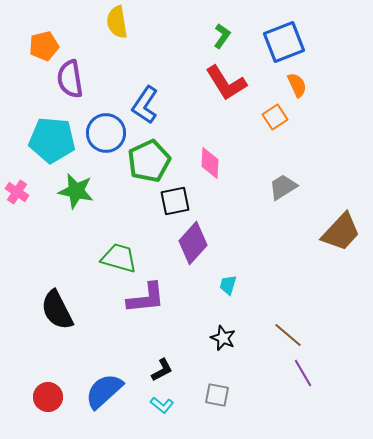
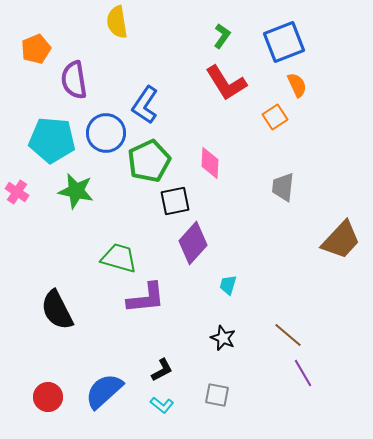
orange pentagon: moved 8 px left, 3 px down; rotated 8 degrees counterclockwise
purple semicircle: moved 4 px right, 1 px down
gray trapezoid: rotated 52 degrees counterclockwise
brown trapezoid: moved 8 px down
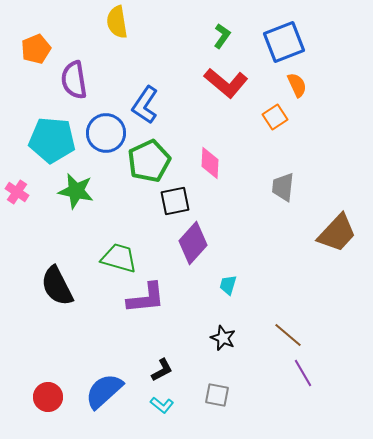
red L-shape: rotated 18 degrees counterclockwise
brown trapezoid: moved 4 px left, 7 px up
black semicircle: moved 24 px up
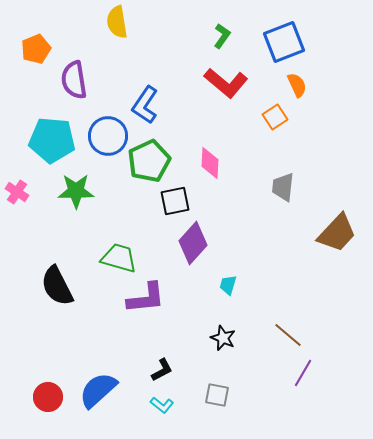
blue circle: moved 2 px right, 3 px down
green star: rotated 12 degrees counterclockwise
purple line: rotated 60 degrees clockwise
blue semicircle: moved 6 px left, 1 px up
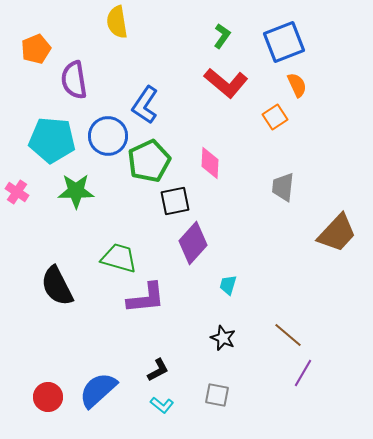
black L-shape: moved 4 px left
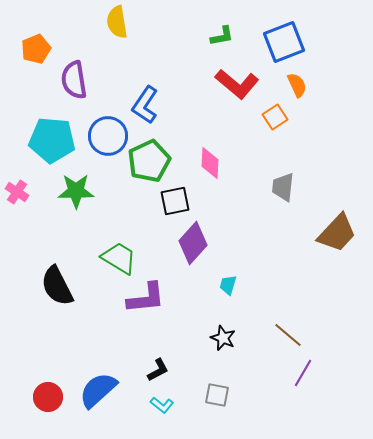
green L-shape: rotated 45 degrees clockwise
red L-shape: moved 11 px right, 1 px down
green trapezoid: rotated 15 degrees clockwise
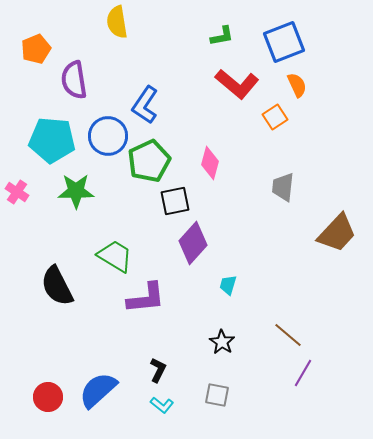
pink diamond: rotated 12 degrees clockwise
green trapezoid: moved 4 px left, 2 px up
black star: moved 1 px left, 4 px down; rotated 10 degrees clockwise
black L-shape: rotated 35 degrees counterclockwise
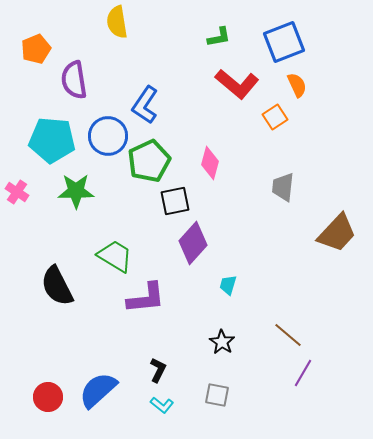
green L-shape: moved 3 px left, 1 px down
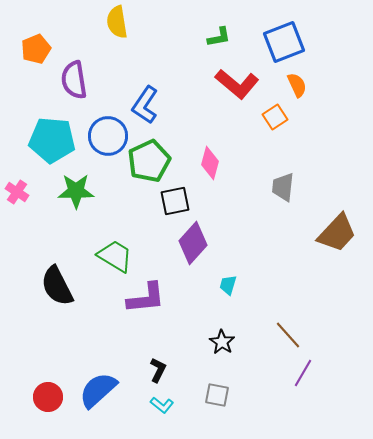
brown line: rotated 8 degrees clockwise
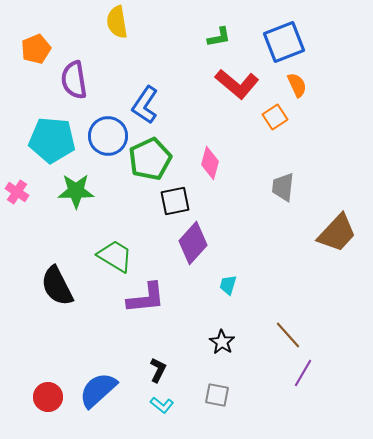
green pentagon: moved 1 px right, 2 px up
